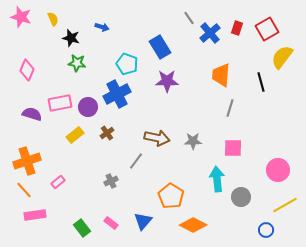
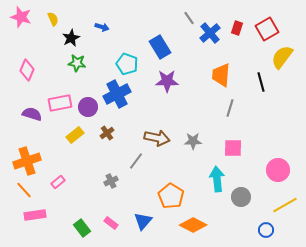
black star at (71, 38): rotated 30 degrees clockwise
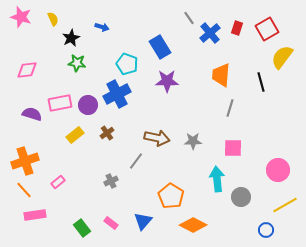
pink diamond at (27, 70): rotated 60 degrees clockwise
purple circle at (88, 107): moved 2 px up
orange cross at (27, 161): moved 2 px left
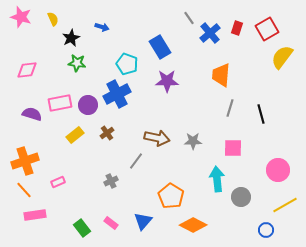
black line at (261, 82): moved 32 px down
pink rectangle at (58, 182): rotated 16 degrees clockwise
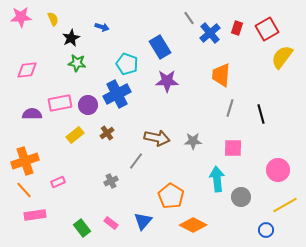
pink star at (21, 17): rotated 20 degrees counterclockwise
purple semicircle at (32, 114): rotated 18 degrees counterclockwise
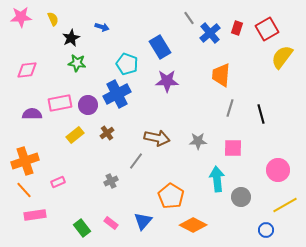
gray star at (193, 141): moved 5 px right
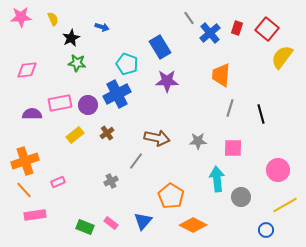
red square at (267, 29): rotated 20 degrees counterclockwise
green rectangle at (82, 228): moved 3 px right, 1 px up; rotated 30 degrees counterclockwise
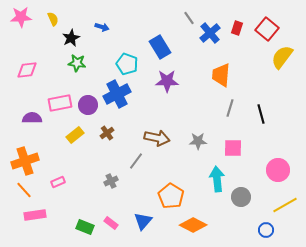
purple semicircle at (32, 114): moved 4 px down
